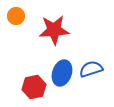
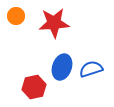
red star: moved 7 px up
blue ellipse: moved 6 px up
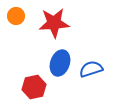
blue ellipse: moved 2 px left, 4 px up
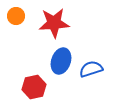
blue ellipse: moved 1 px right, 2 px up
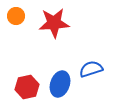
blue ellipse: moved 1 px left, 23 px down
red hexagon: moved 7 px left
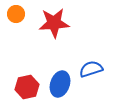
orange circle: moved 2 px up
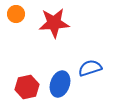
blue semicircle: moved 1 px left, 1 px up
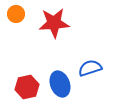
blue ellipse: rotated 40 degrees counterclockwise
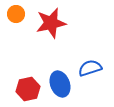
red star: moved 3 px left; rotated 8 degrees counterclockwise
red hexagon: moved 1 px right, 2 px down
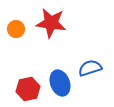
orange circle: moved 15 px down
red star: rotated 20 degrees clockwise
blue ellipse: moved 1 px up
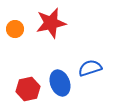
red star: rotated 20 degrees counterclockwise
orange circle: moved 1 px left
